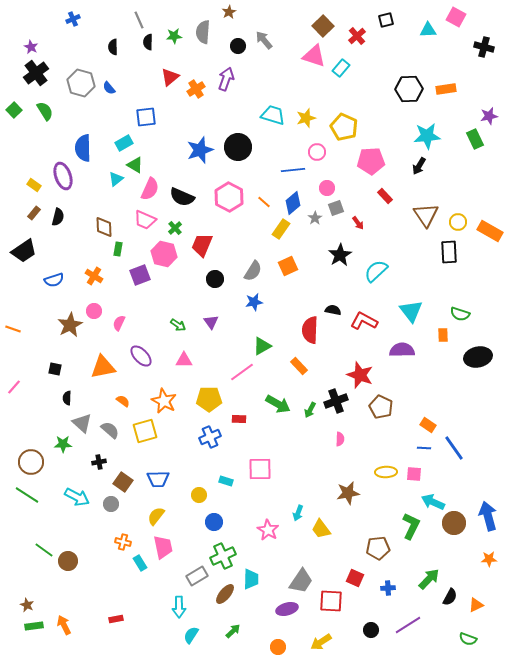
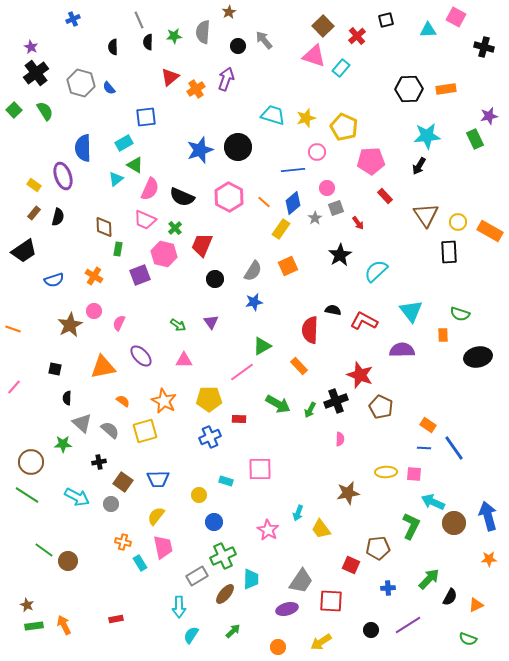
red square at (355, 578): moved 4 px left, 13 px up
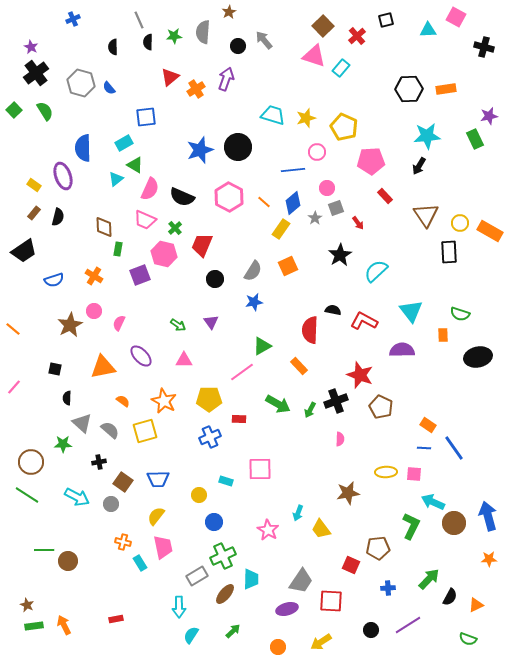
yellow circle at (458, 222): moved 2 px right, 1 px down
orange line at (13, 329): rotated 21 degrees clockwise
green line at (44, 550): rotated 36 degrees counterclockwise
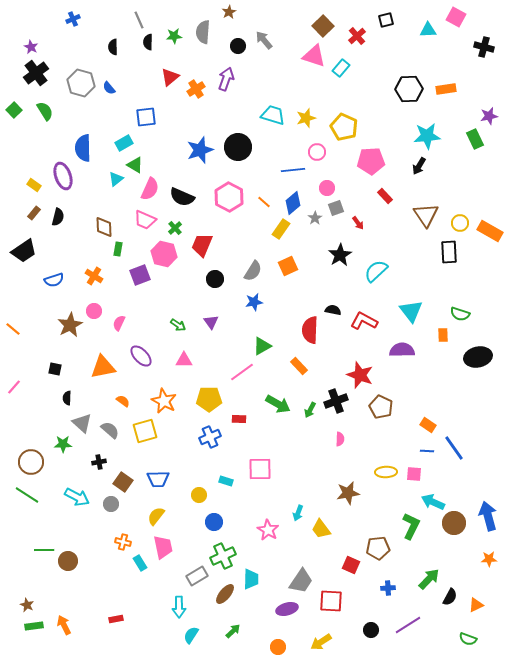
blue line at (424, 448): moved 3 px right, 3 px down
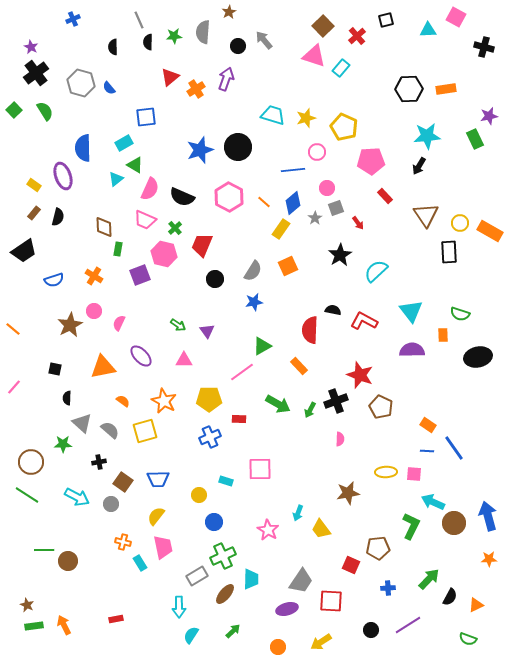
purple triangle at (211, 322): moved 4 px left, 9 px down
purple semicircle at (402, 350): moved 10 px right
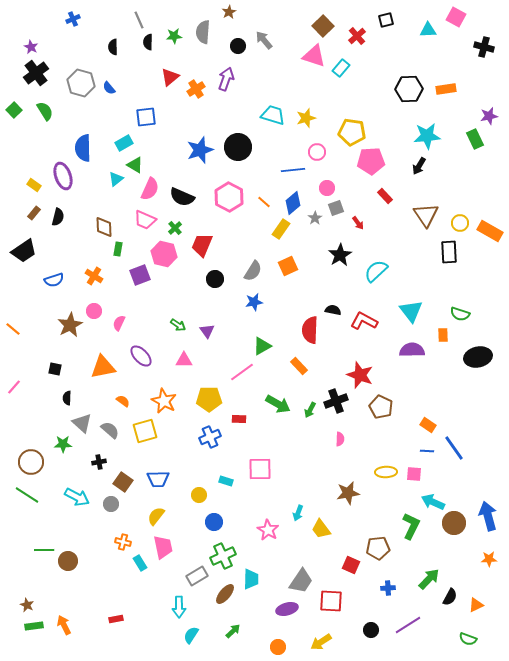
yellow pentagon at (344, 127): moved 8 px right, 5 px down; rotated 16 degrees counterclockwise
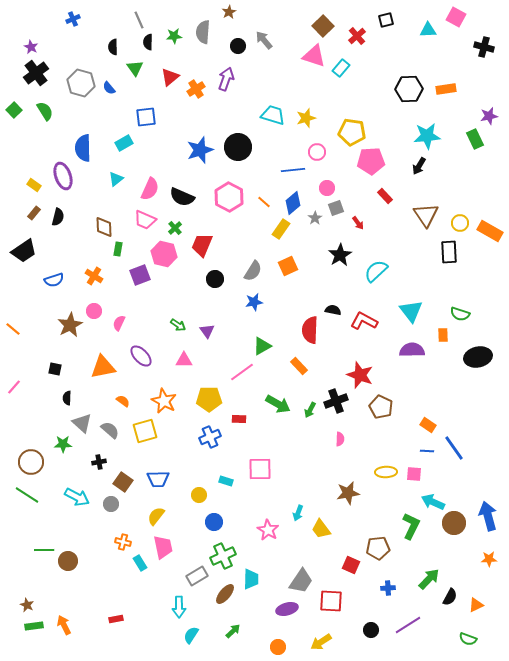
green triangle at (135, 165): moved 97 px up; rotated 24 degrees clockwise
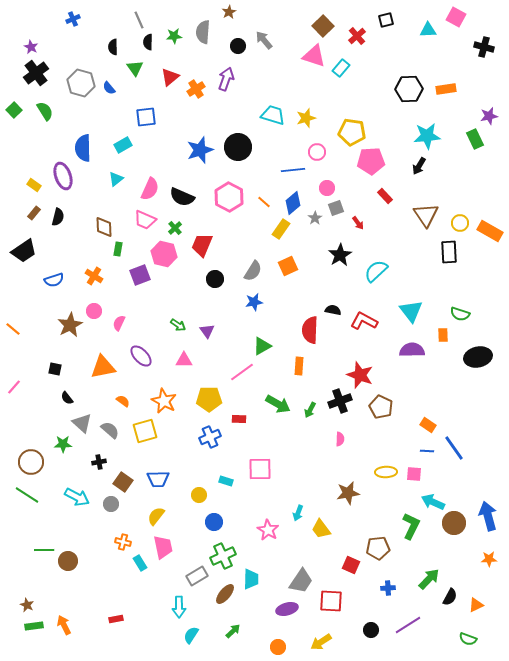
cyan rectangle at (124, 143): moved 1 px left, 2 px down
orange rectangle at (299, 366): rotated 48 degrees clockwise
black semicircle at (67, 398): rotated 40 degrees counterclockwise
black cross at (336, 401): moved 4 px right
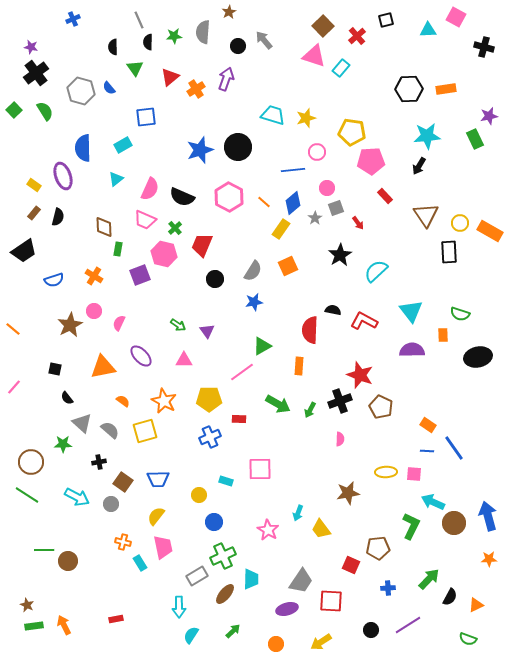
purple star at (31, 47): rotated 16 degrees counterclockwise
gray hexagon at (81, 83): moved 8 px down
orange circle at (278, 647): moved 2 px left, 3 px up
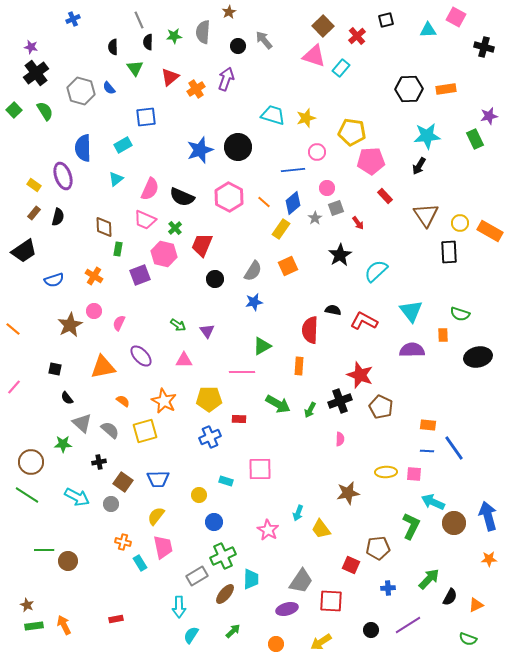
pink line at (242, 372): rotated 35 degrees clockwise
orange rectangle at (428, 425): rotated 28 degrees counterclockwise
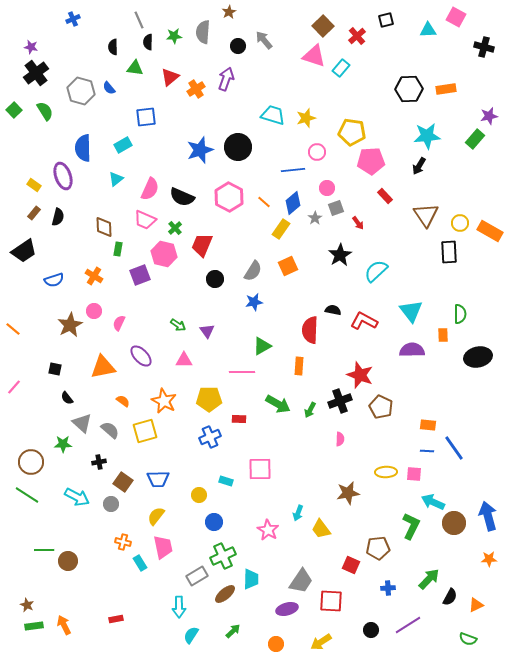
green triangle at (135, 68): rotated 48 degrees counterclockwise
green rectangle at (475, 139): rotated 66 degrees clockwise
green semicircle at (460, 314): rotated 108 degrees counterclockwise
brown ellipse at (225, 594): rotated 10 degrees clockwise
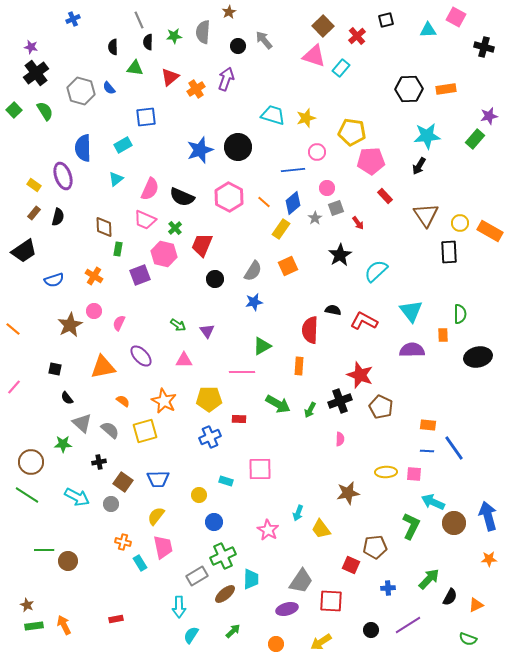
brown pentagon at (378, 548): moved 3 px left, 1 px up
